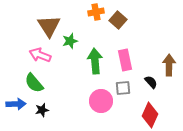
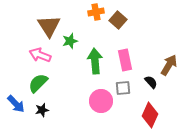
brown arrow: rotated 30 degrees clockwise
green semicircle: moved 4 px right; rotated 85 degrees clockwise
blue arrow: rotated 48 degrees clockwise
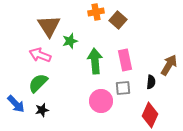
black semicircle: rotated 48 degrees clockwise
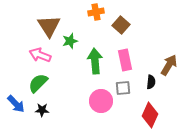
brown square: moved 3 px right, 5 px down
black star: rotated 16 degrees clockwise
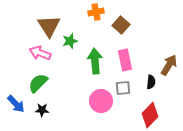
pink arrow: moved 2 px up
red diamond: rotated 20 degrees clockwise
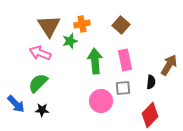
orange cross: moved 14 px left, 12 px down
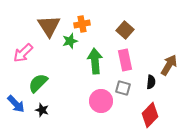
brown square: moved 4 px right, 5 px down
pink arrow: moved 17 px left; rotated 65 degrees counterclockwise
gray square: rotated 21 degrees clockwise
black star: rotated 16 degrees clockwise
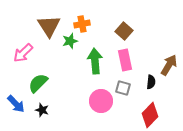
brown square: moved 1 px left, 1 px down
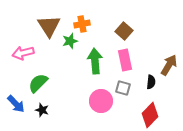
pink arrow: rotated 30 degrees clockwise
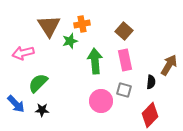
gray square: moved 1 px right, 2 px down
black star: rotated 16 degrees counterclockwise
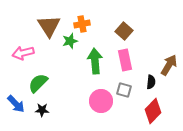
red diamond: moved 3 px right, 4 px up
